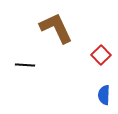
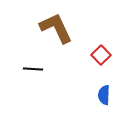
black line: moved 8 px right, 4 px down
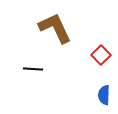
brown L-shape: moved 1 px left
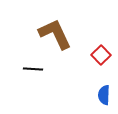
brown L-shape: moved 6 px down
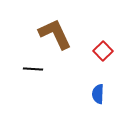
red square: moved 2 px right, 4 px up
blue semicircle: moved 6 px left, 1 px up
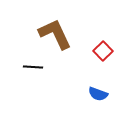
black line: moved 2 px up
blue semicircle: rotated 72 degrees counterclockwise
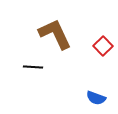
red square: moved 5 px up
blue semicircle: moved 2 px left, 4 px down
